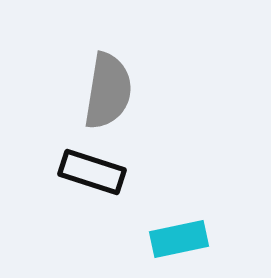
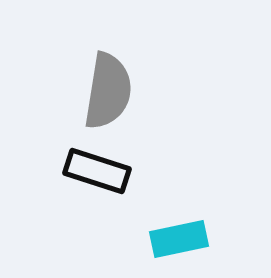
black rectangle: moved 5 px right, 1 px up
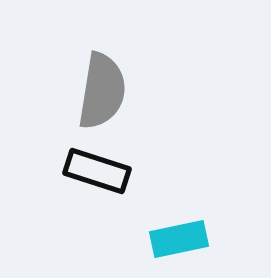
gray semicircle: moved 6 px left
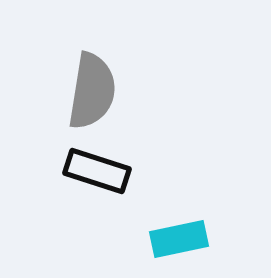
gray semicircle: moved 10 px left
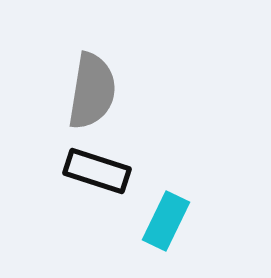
cyan rectangle: moved 13 px left, 18 px up; rotated 52 degrees counterclockwise
